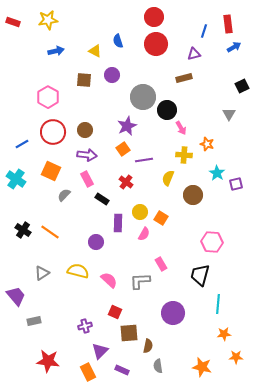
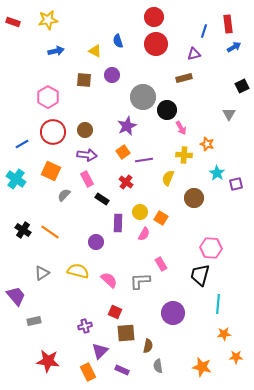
orange square at (123, 149): moved 3 px down
brown circle at (193, 195): moved 1 px right, 3 px down
pink hexagon at (212, 242): moved 1 px left, 6 px down
brown square at (129, 333): moved 3 px left
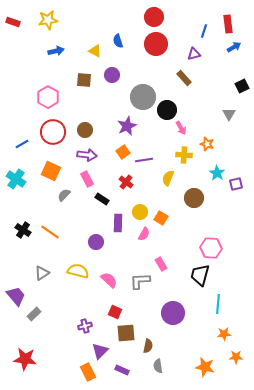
brown rectangle at (184, 78): rotated 63 degrees clockwise
gray rectangle at (34, 321): moved 7 px up; rotated 32 degrees counterclockwise
red star at (48, 361): moved 23 px left, 2 px up
orange star at (202, 367): moved 3 px right
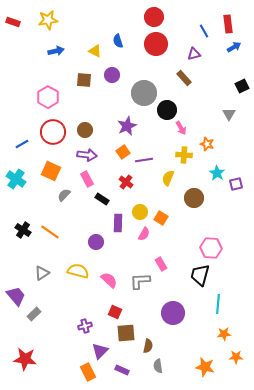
blue line at (204, 31): rotated 48 degrees counterclockwise
gray circle at (143, 97): moved 1 px right, 4 px up
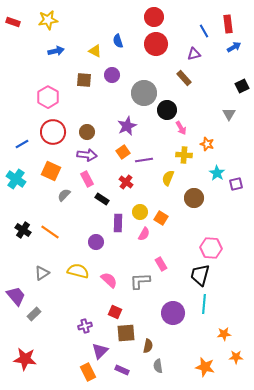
brown circle at (85, 130): moved 2 px right, 2 px down
cyan line at (218, 304): moved 14 px left
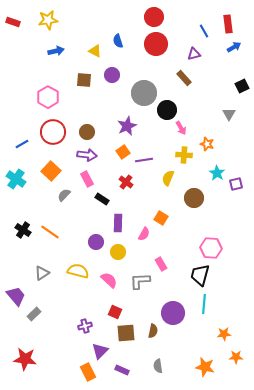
orange square at (51, 171): rotated 18 degrees clockwise
yellow circle at (140, 212): moved 22 px left, 40 px down
brown semicircle at (148, 346): moved 5 px right, 15 px up
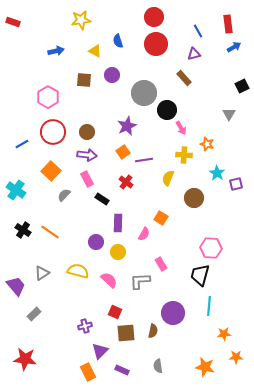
yellow star at (48, 20): moved 33 px right
blue line at (204, 31): moved 6 px left
cyan cross at (16, 179): moved 11 px down
purple trapezoid at (16, 296): moved 10 px up
cyan line at (204, 304): moved 5 px right, 2 px down
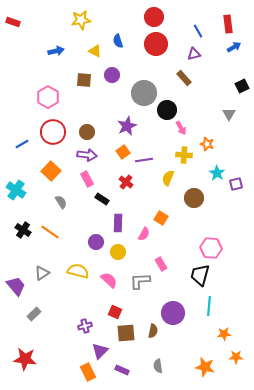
gray semicircle at (64, 195): moved 3 px left, 7 px down; rotated 104 degrees clockwise
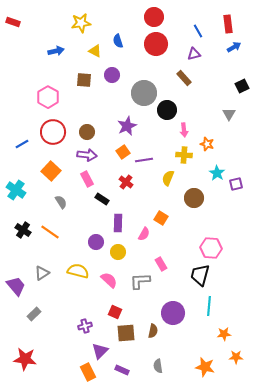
yellow star at (81, 20): moved 3 px down
pink arrow at (181, 128): moved 3 px right, 2 px down; rotated 24 degrees clockwise
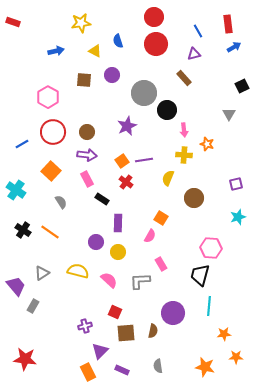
orange square at (123, 152): moved 1 px left, 9 px down
cyan star at (217, 173): moved 21 px right, 44 px down; rotated 21 degrees clockwise
pink semicircle at (144, 234): moved 6 px right, 2 px down
gray rectangle at (34, 314): moved 1 px left, 8 px up; rotated 16 degrees counterclockwise
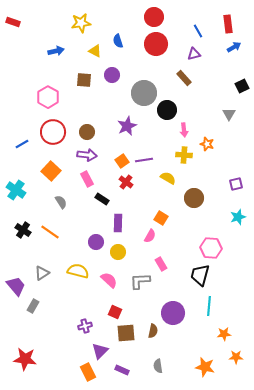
yellow semicircle at (168, 178): rotated 98 degrees clockwise
